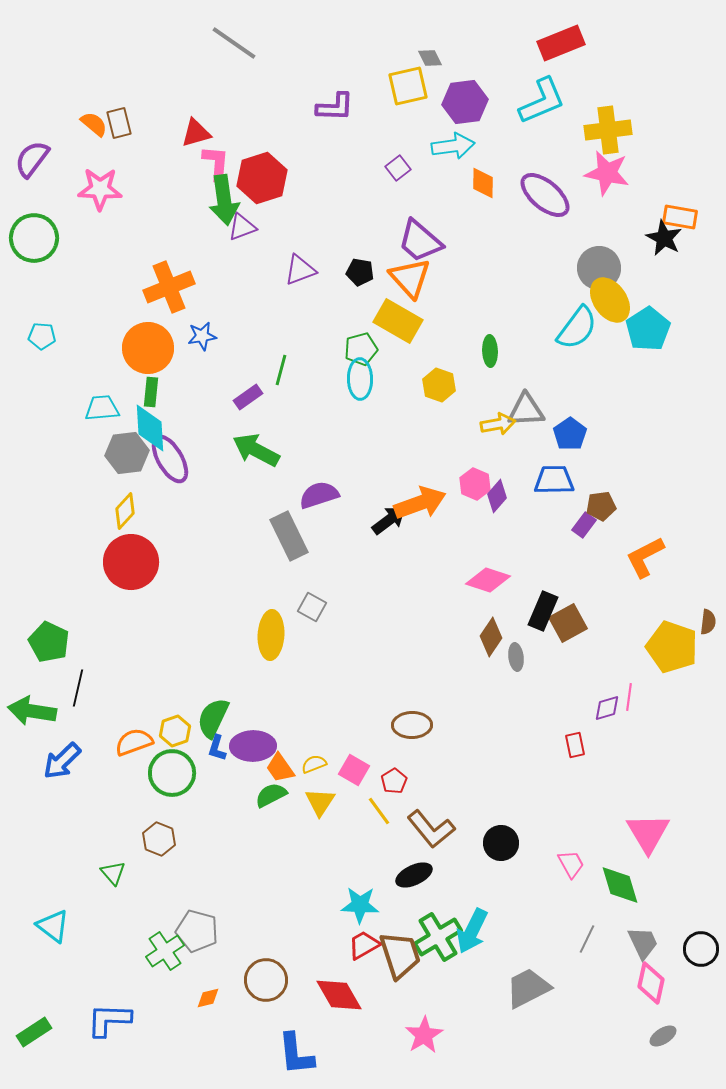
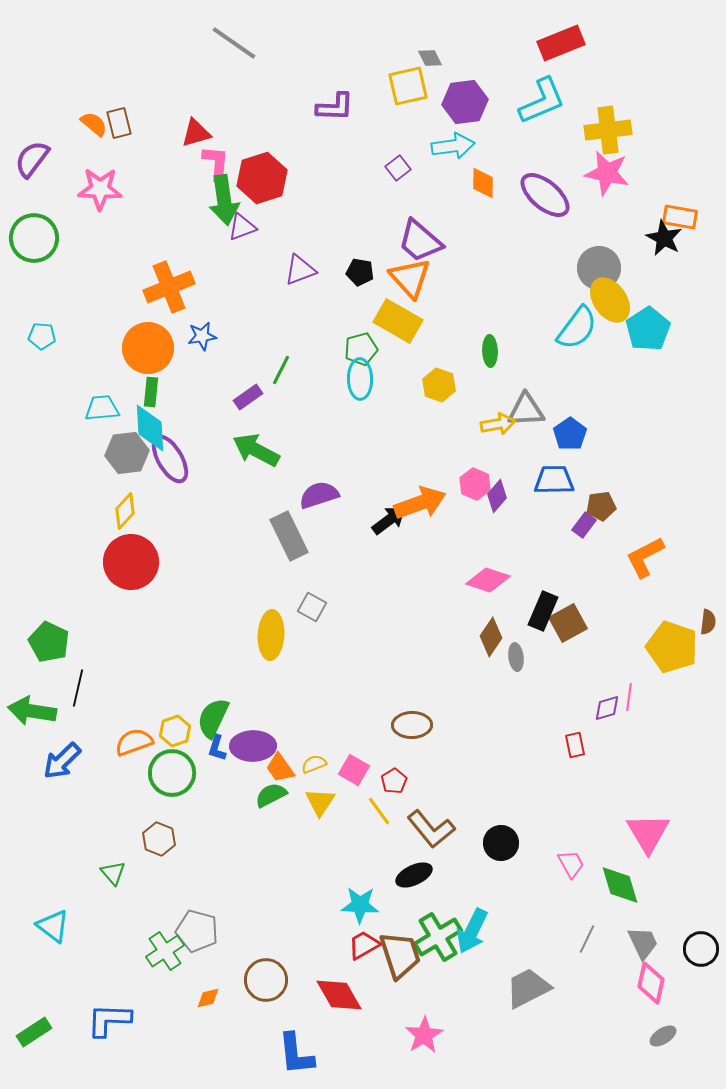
green line at (281, 370): rotated 12 degrees clockwise
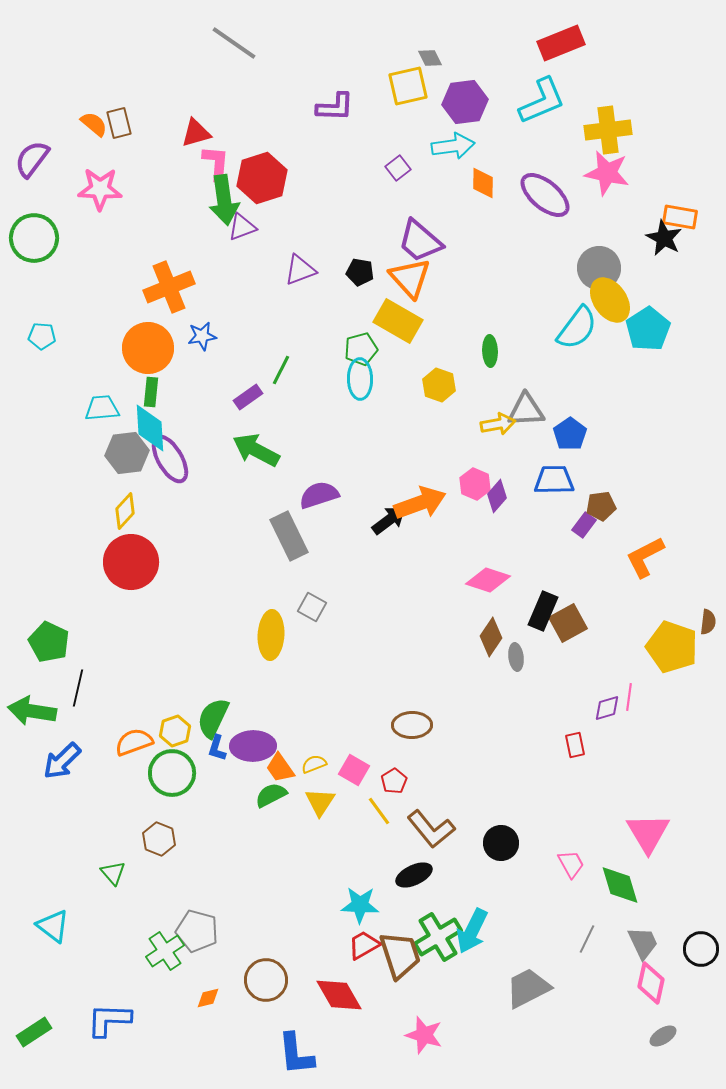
pink star at (424, 1035): rotated 24 degrees counterclockwise
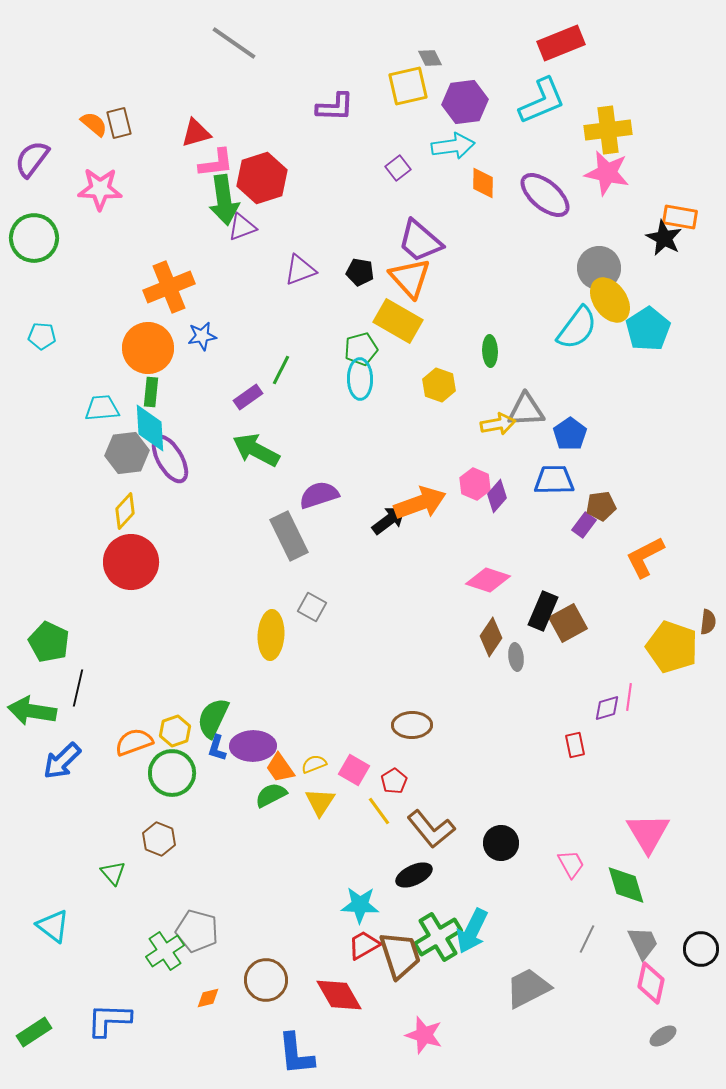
pink L-shape at (216, 163): rotated 78 degrees clockwise
green diamond at (620, 885): moved 6 px right
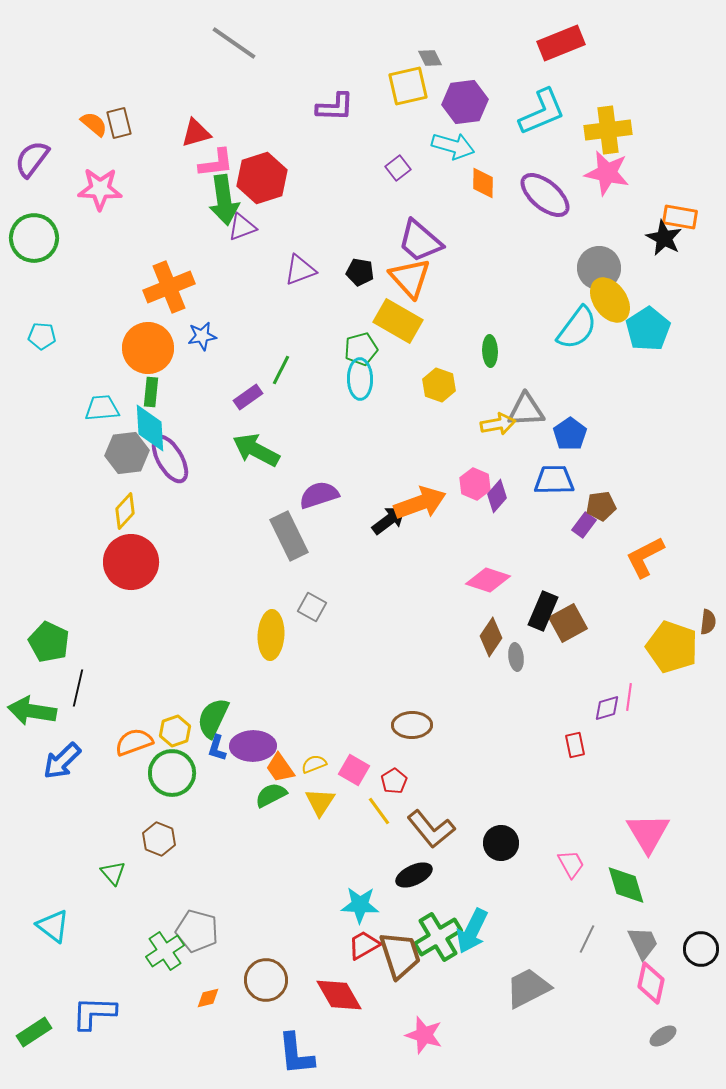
cyan L-shape at (542, 101): moved 11 px down
cyan arrow at (453, 146): rotated 24 degrees clockwise
blue L-shape at (109, 1020): moved 15 px left, 7 px up
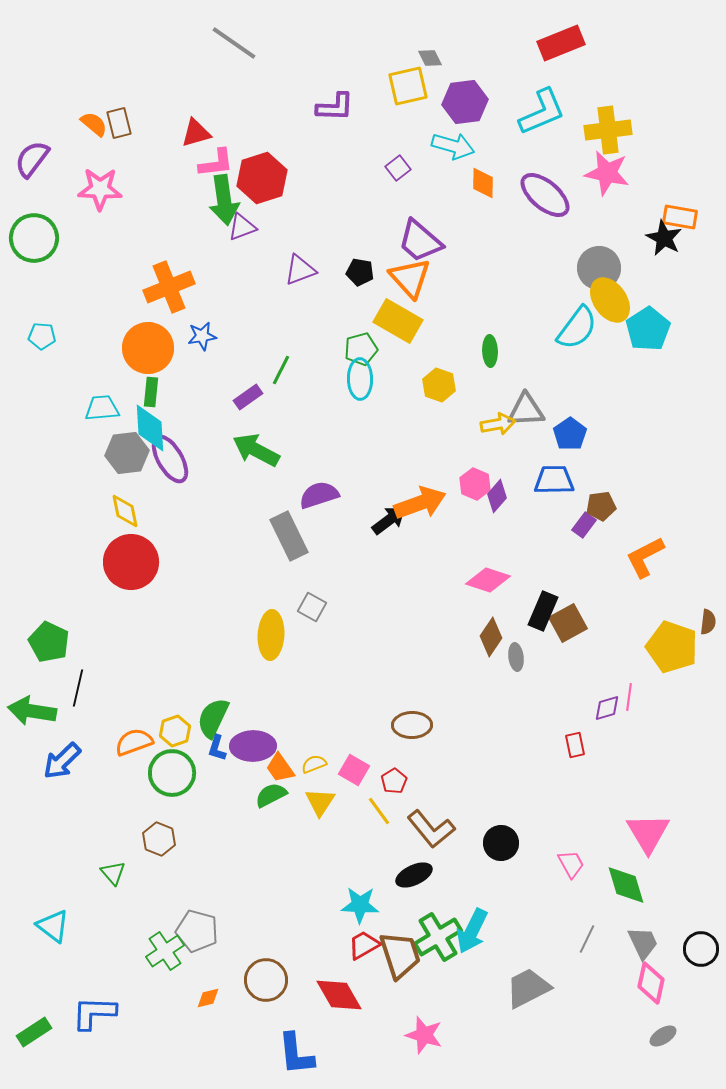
yellow diamond at (125, 511): rotated 54 degrees counterclockwise
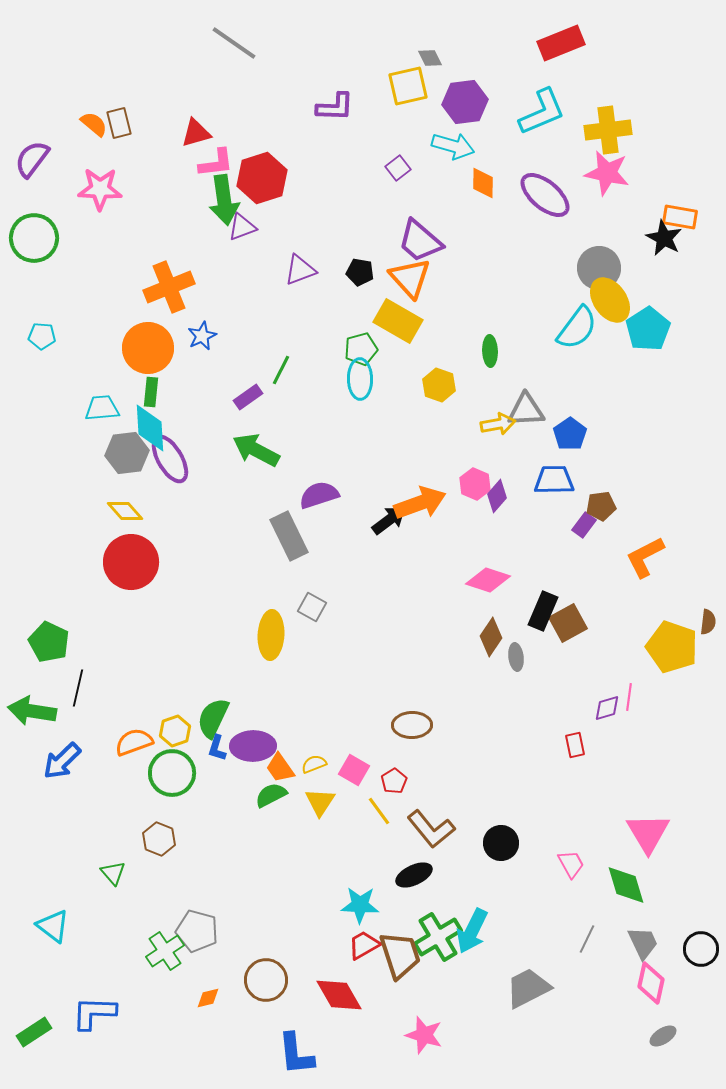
blue star at (202, 336): rotated 16 degrees counterclockwise
yellow diamond at (125, 511): rotated 30 degrees counterclockwise
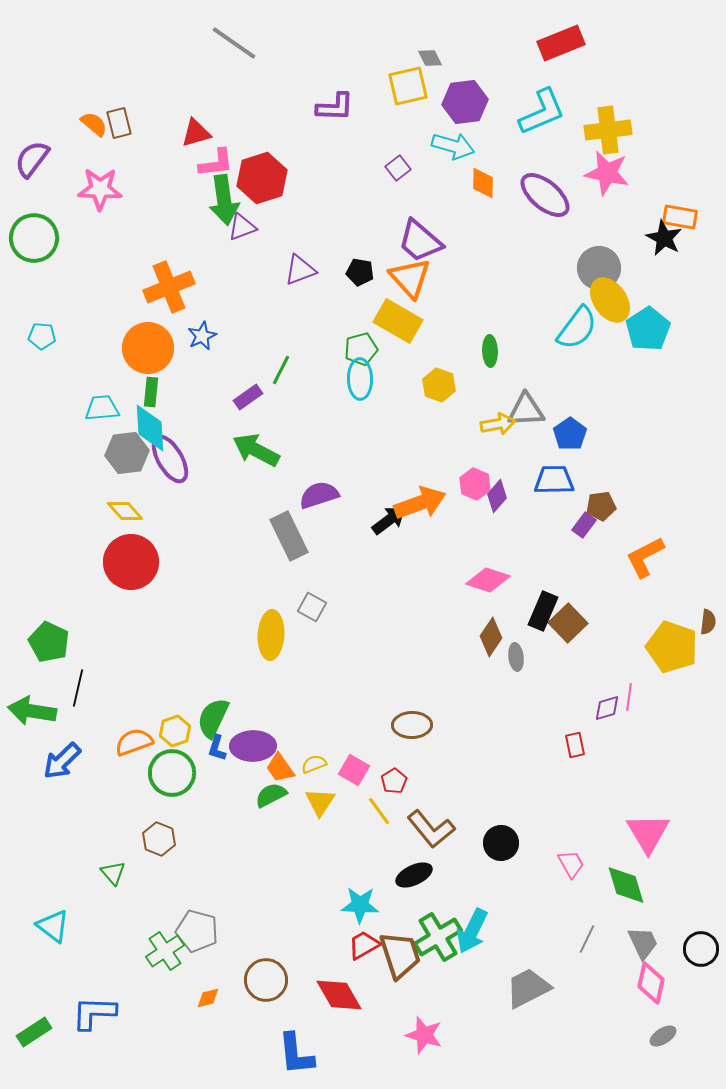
brown square at (568, 623): rotated 15 degrees counterclockwise
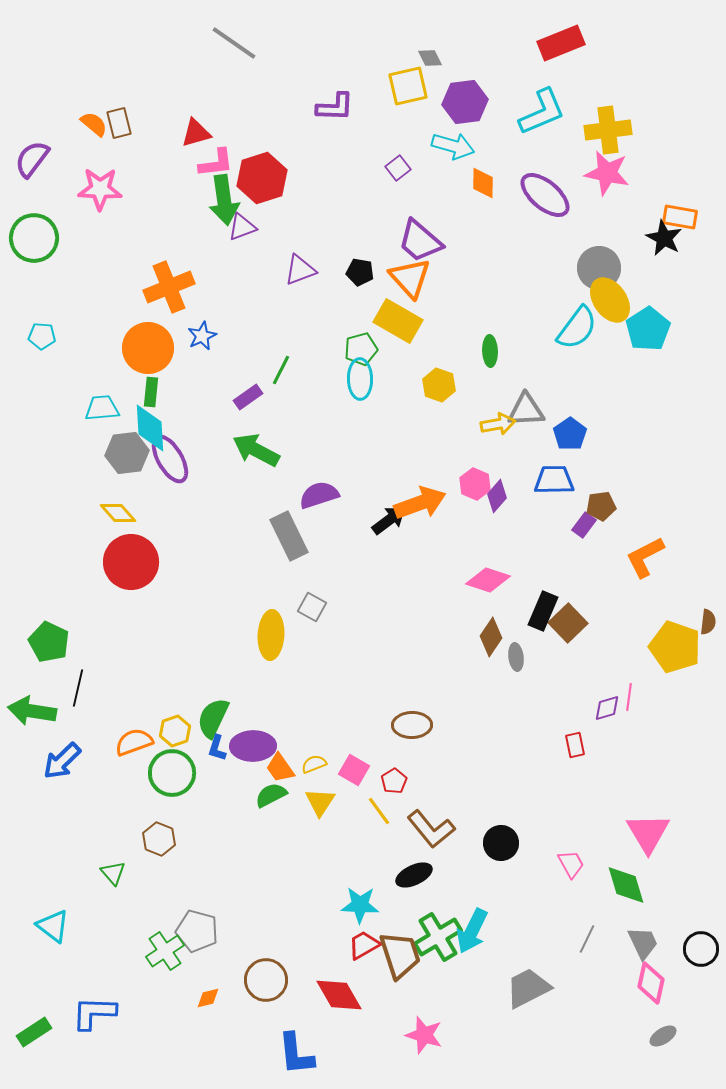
yellow diamond at (125, 511): moved 7 px left, 2 px down
yellow pentagon at (672, 647): moved 3 px right
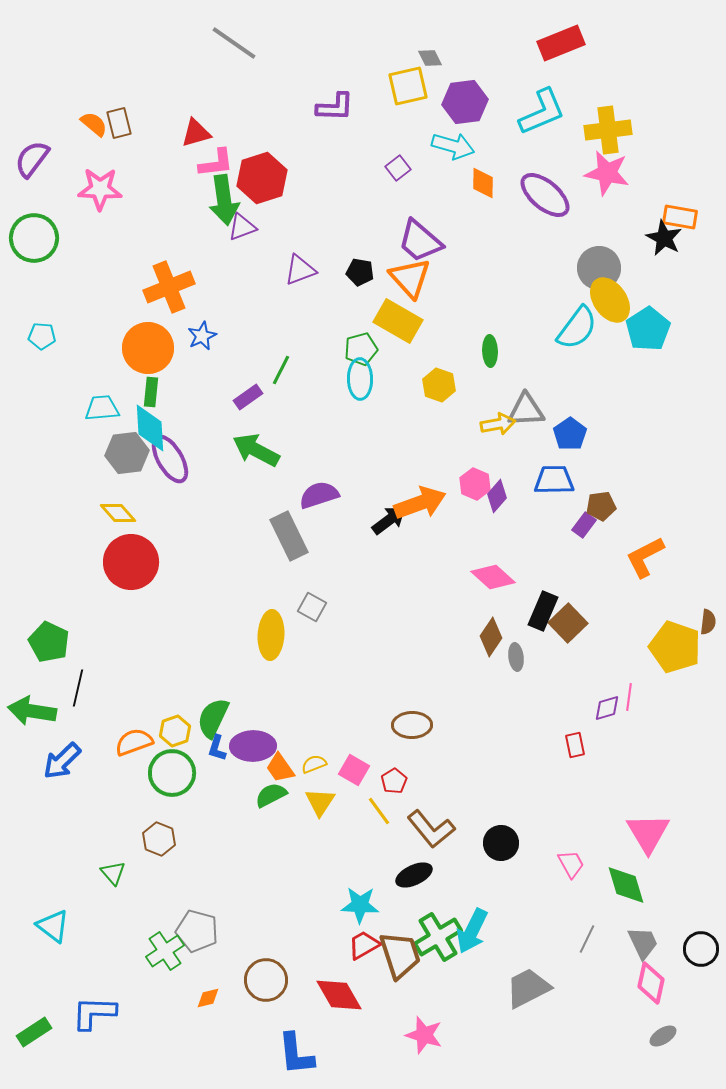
pink diamond at (488, 580): moved 5 px right, 3 px up; rotated 24 degrees clockwise
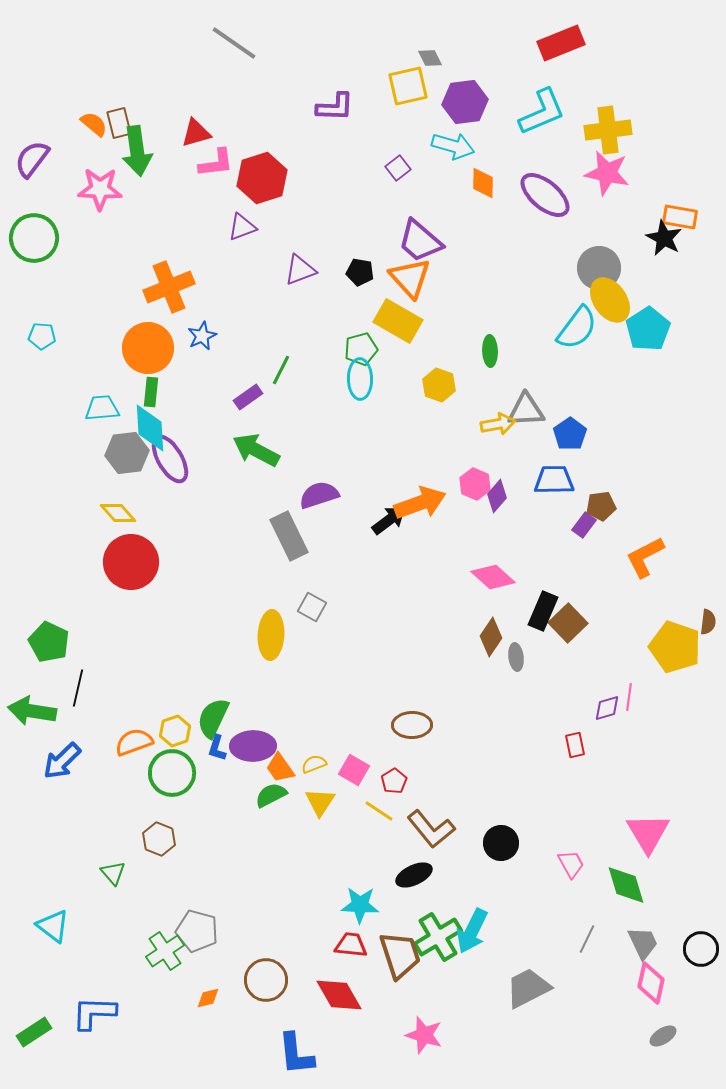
green arrow at (224, 200): moved 87 px left, 49 px up
yellow line at (379, 811): rotated 20 degrees counterclockwise
red trapezoid at (364, 945): moved 13 px left; rotated 36 degrees clockwise
